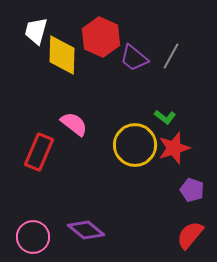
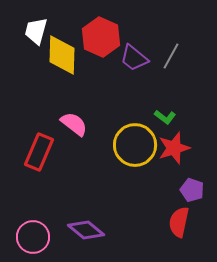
red semicircle: moved 11 px left, 13 px up; rotated 28 degrees counterclockwise
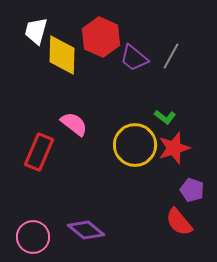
red semicircle: rotated 52 degrees counterclockwise
